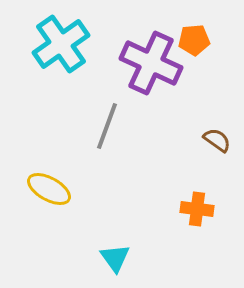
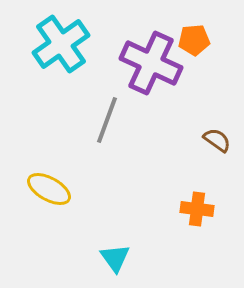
gray line: moved 6 px up
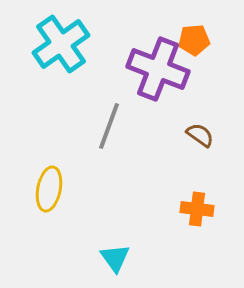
purple cross: moved 7 px right, 6 px down; rotated 4 degrees counterclockwise
gray line: moved 2 px right, 6 px down
brown semicircle: moved 17 px left, 5 px up
yellow ellipse: rotated 72 degrees clockwise
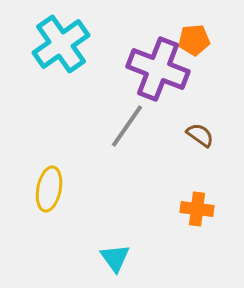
gray line: moved 18 px right; rotated 15 degrees clockwise
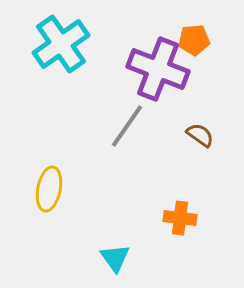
orange cross: moved 17 px left, 9 px down
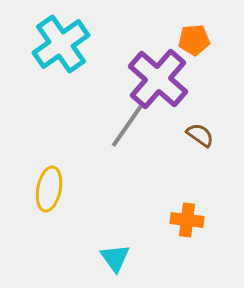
purple cross: moved 10 px down; rotated 20 degrees clockwise
orange cross: moved 7 px right, 2 px down
